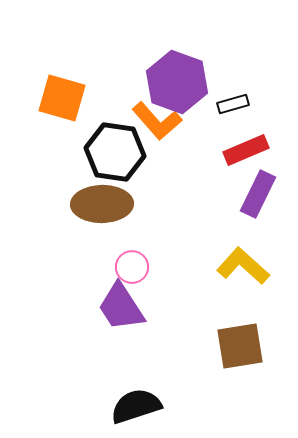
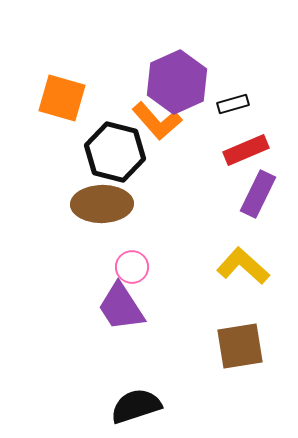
purple hexagon: rotated 16 degrees clockwise
black hexagon: rotated 6 degrees clockwise
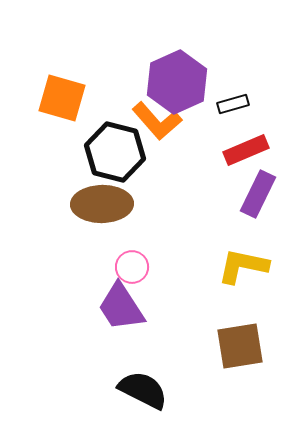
yellow L-shape: rotated 30 degrees counterclockwise
black semicircle: moved 7 px right, 16 px up; rotated 45 degrees clockwise
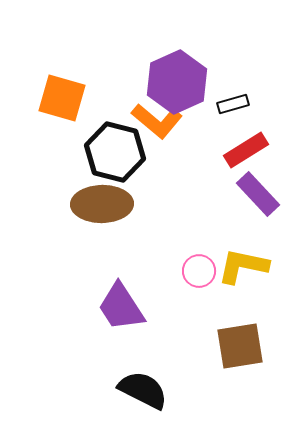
orange L-shape: rotated 9 degrees counterclockwise
red rectangle: rotated 9 degrees counterclockwise
purple rectangle: rotated 69 degrees counterclockwise
pink circle: moved 67 px right, 4 px down
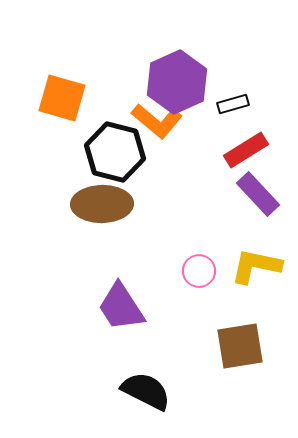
yellow L-shape: moved 13 px right
black semicircle: moved 3 px right, 1 px down
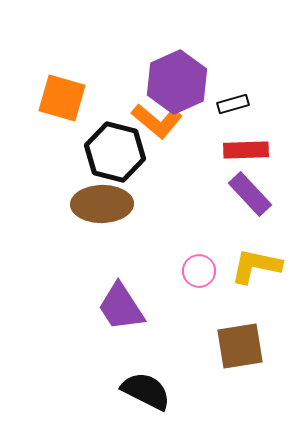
red rectangle: rotated 30 degrees clockwise
purple rectangle: moved 8 px left
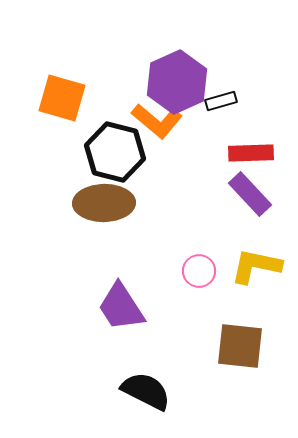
black rectangle: moved 12 px left, 3 px up
red rectangle: moved 5 px right, 3 px down
brown ellipse: moved 2 px right, 1 px up
brown square: rotated 15 degrees clockwise
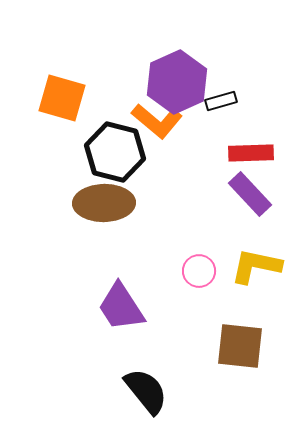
black semicircle: rotated 24 degrees clockwise
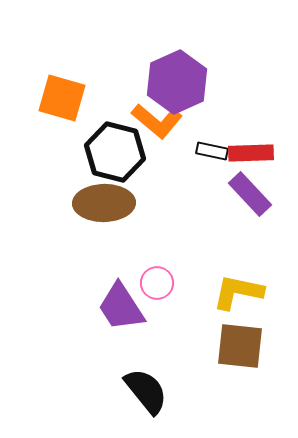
black rectangle: moved 9 px left, 50 px down; rotated 28 degrees clockwise
yellow L-shape: moved 18 px left, 26 px down
pink circle: moved 42 px left, 12 px down
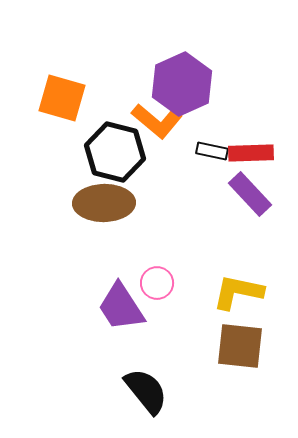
purple hexagon: moved 5 px right, 2 px down
